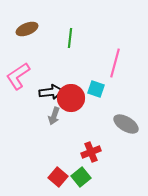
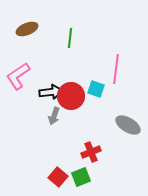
pink line: moved 1 px right, 6 px down; rotated 8 degrees counterclockwise
red circle: moved 2 px up
gray ellipse: moved 2 px right, 1 px down
green square: rotated 18 degrees clockwise
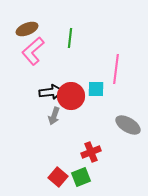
pink L-shape: moved 15 px right, 25 px up; rotated 8 degrees counterclockwise
cyan square: rotated 18 degrees counterclockwise
